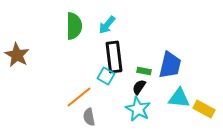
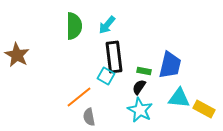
cyan star: moved 2 px right, 1 px down
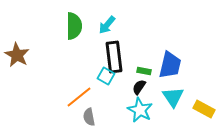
cyan triangle: moved 6 px left, 1 px up; rotated 50 degrees clockwise
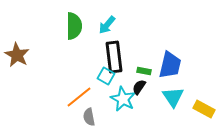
cyan star: moved 17 px left, 11 px up
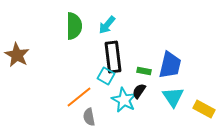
black rectangle: moved 1 px left
black semicircle: moved 4 px down
cyan star: moved 1 px right, 1 px down
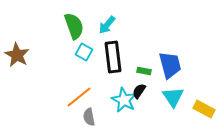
green semicircle: rotated 20 degrees counterclockwise
blue trapezoid: rotated 28 degrees counterclockwise
cyan square: moved 22 px left, 24 px up
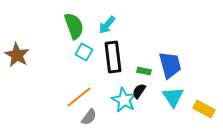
gray semicircle: rotated 132 degrees counterclockwise
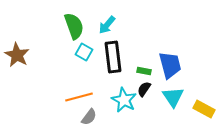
black semicircle: moved 5 px right, 2 px up
orange line: rotated 24 degrees clockwise
